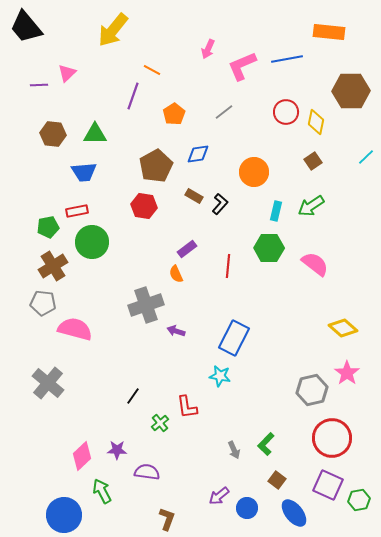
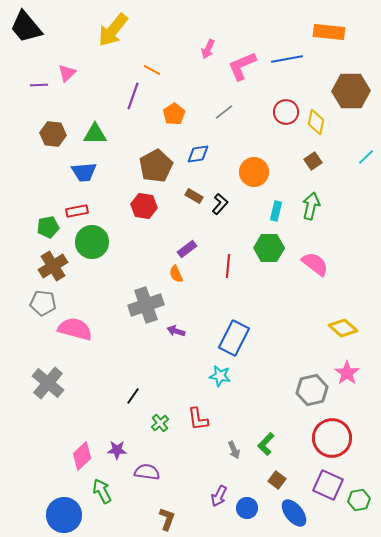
green arrow at (311, 206): rotated 136 degrees clockwise
red L-shape at (187, 407): moved 11 px right, 12 px down
purple arrow at (219, 496): rotated 25 degrees counterclockwise
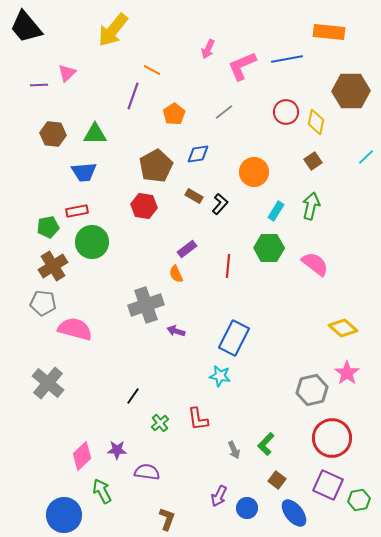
cyan rectangle at (276, 211): rotated 18 degrees clockwise
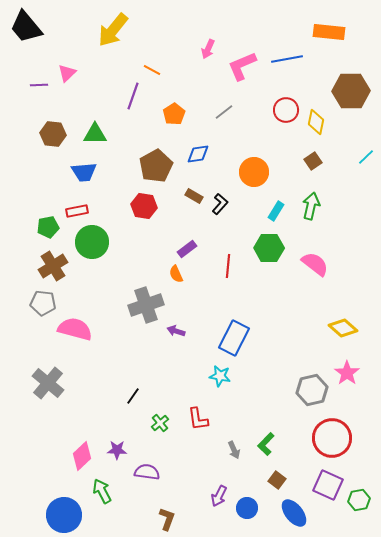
red circle at (286, 112): moved 2 px up
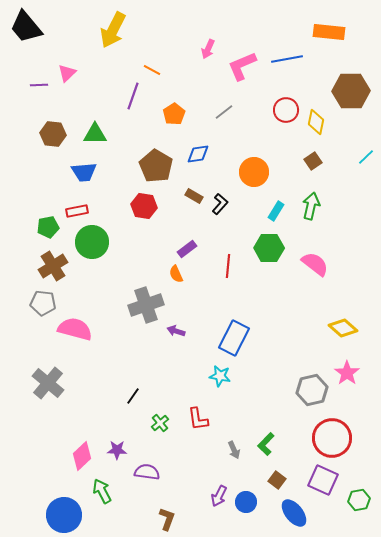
yellow arrow at (113, 30): rotated 12 degrees counterclockwise
brown pentagon at (156, 166): rotated 12 degrees counterclockwise
purple square at (328, 485): moved 5 px left, 5 px up
blue circle at (247, 508): moved 1 px left, 6 px up
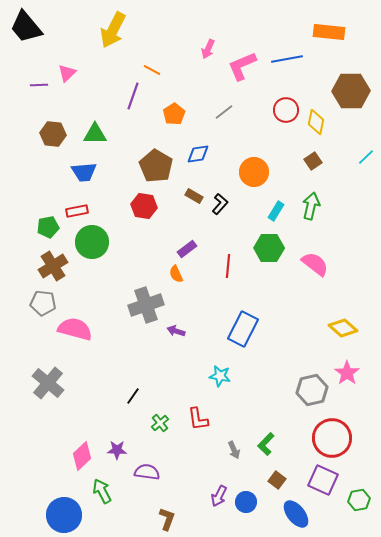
blue rectangle at (234, 338): moved 9 px right, 9 px up
blue ellipse at (294, 513): moved 2 px right, 1 px down
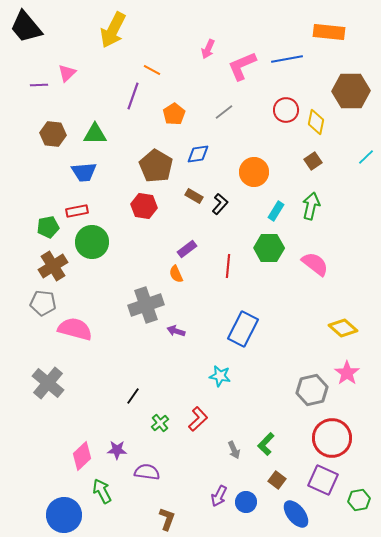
red L-shape at (198, 419): rotated 125 degrees counterclockwise
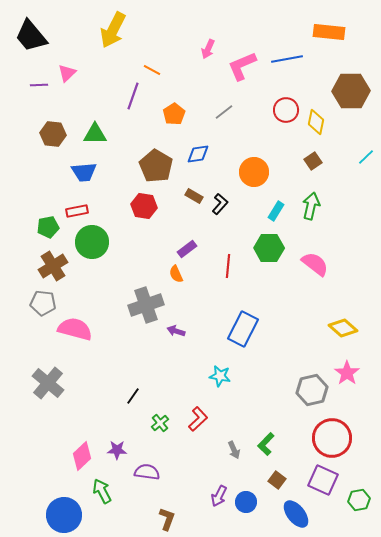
black trapezoid at (26, 27): moved 5 px right, 9 px down
